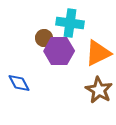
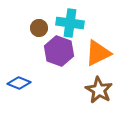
brown circle: moved 5 px left, 10 px up
purple hexagon: rotated 20 degrees clockwise
blue diamond: rotated 40 degrees counterclockwise
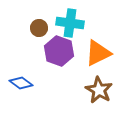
blue diamond: moved 2 px right; rotated 15 degrees clockwise
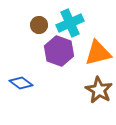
cyan cross: rotated 32 degrees counterclockwise
brown circle: moved 3 px up
orange triangle: rotated 12 degrees clockwise
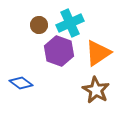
orange triangle: rotated 20 degrees counterclockwise
brown star: moved 3 px left
